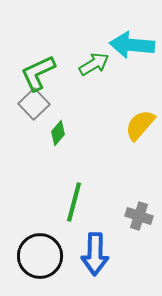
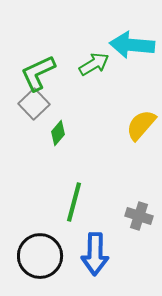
yellow semicircle: moved 1 px right
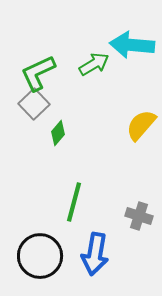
blue arrow: rotated 9 degrees clockwise
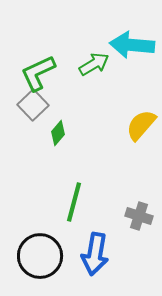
gray square: moved 1 px left, 1 px down
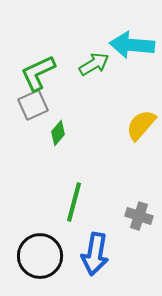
gray square: rotated 20 degrees clockwise
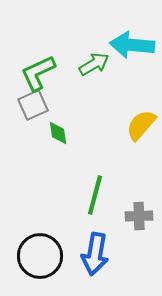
green diamond: rotated 50 degrees counterclockwise
green line: moved 21 px right, 7 px up
gray cross: rotated 20 degrees counterclockwise
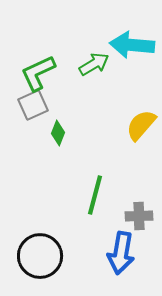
green diamond: rotated 30 degrees clockwise
blue arrow: moved 26 px right, 1 px up
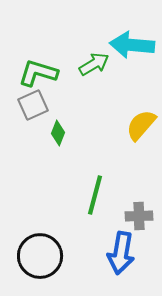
green L-shape: rotated 42 degrees clockwise
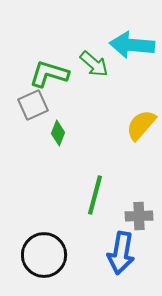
green arrow: rotated 72 degrees clockwise
green L-shape: moved 11 px right, 1 px down
black circle: moved 4 px right, 1 px up
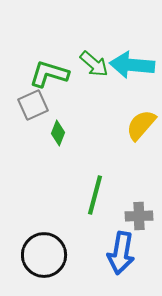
cyan arrow: moved 20 px down
